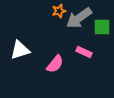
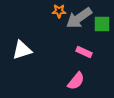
orange star: rotated 16 degrees clockwise
green square: moved 3 px up
white triangle: moved 2 px right
pink semicircle: moved 21 px right, 17 px down
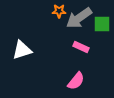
pink rectangle: moved 3 px left, 5 px up
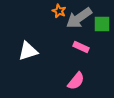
orange star: rotated 24 degrees clockwise
white triangle: moved 6 px right, 1 px down
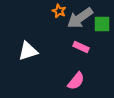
gray arrow: moved 1 px right
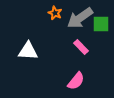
orange star: moved 4 px left, 2 px down
green square: moved 1 px left
pink rectangle: rotated 21 degrees clockwise
white triangle: rotated 20 degrees clockwise
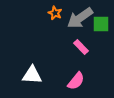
white triangle: moved 4 px right, 24 px down
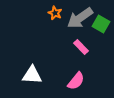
green square: rotated 30 degrees clockwise
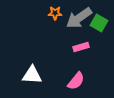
orange star: rotated 24 degrees counterclockwise
gray arrow: moved 1 px left
green square: moved 2 px left, 1 px up
pink rectangle: rotated 63 degrees counterclockwise
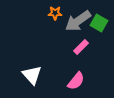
gray arrow: moved 1 px left, 3 px down
pink rectangle: rotated 28 degrees counterclockwise
white triangle: rotated 45 degrees clockwise
